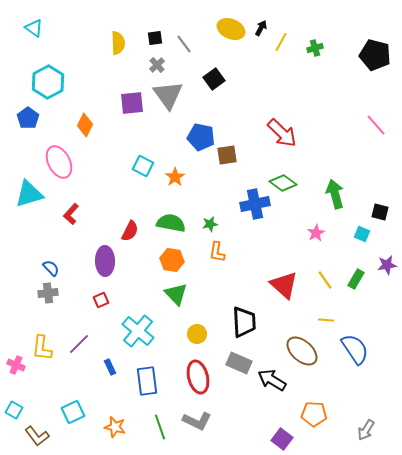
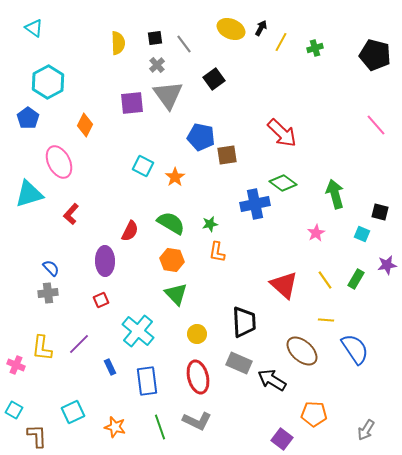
green semicircle at (171, 223): rotated 20 degrees clockwise
brown L-shape at (37, 436): rotated 145 degrees counterclockwise
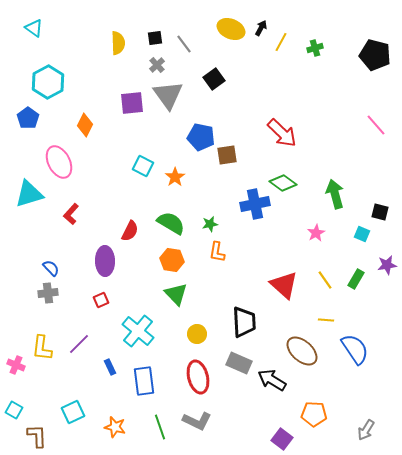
blue rectangle at (147, 381): moved 3 px left
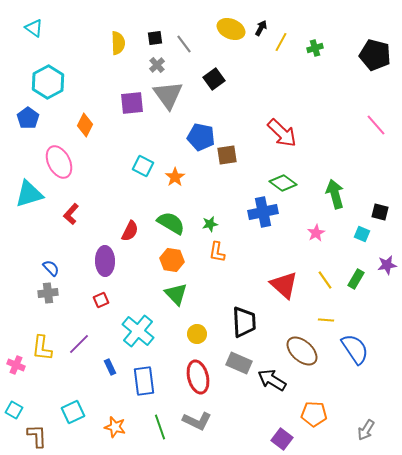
blue cross at (255, 204): moved 8 px right, 8 px down
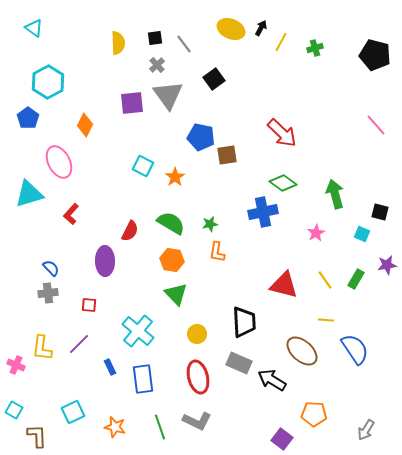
red triangle at (284, 285): rotated 28 degrees counterclockwise
red square at (101, 300): moved 12 px left, 5 px down; rotated 28 degrees clockwise
blue rectangle at (144, 381): moved 1 px left, 2 px up
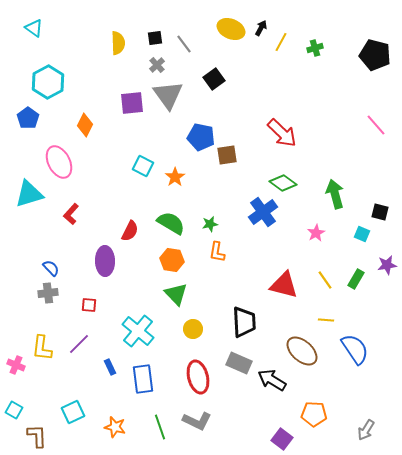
blue cross at (263, 212): rotated 24 degrees counterclockwise
yellow circle at (197, 334): moved 4 px left, 5 px up
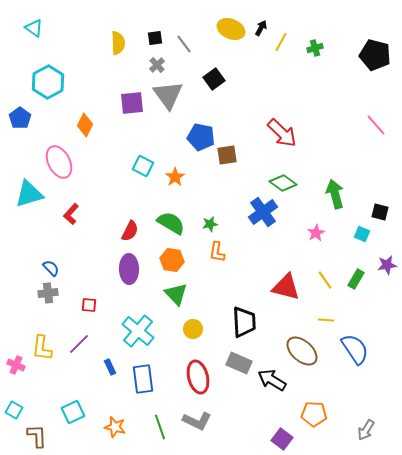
blue pentagon at (28, 118): moved 8 px left
purple ellipse at (105, 261): moved 24 px right, 8 px down
red triangle at (284, 285): moved 2 px right, 2 px down
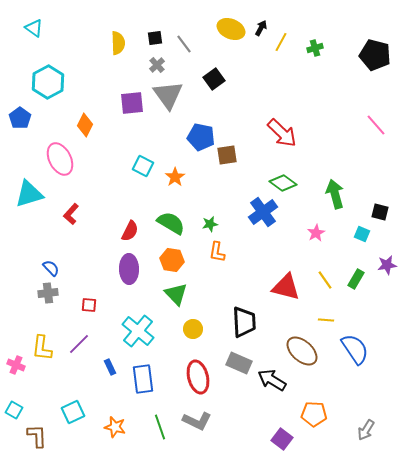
pink ellipse at (59, 162): moved 1 px right, 3 px up
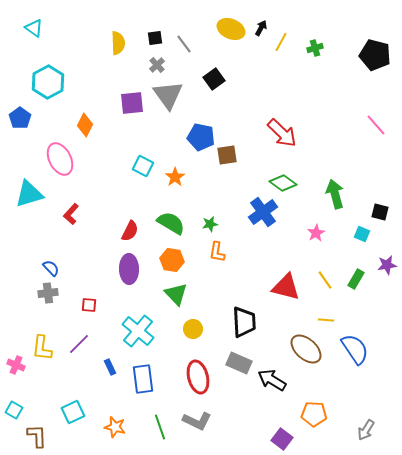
brown ellipse at (302, 351): moved 4 px right, 2 px up
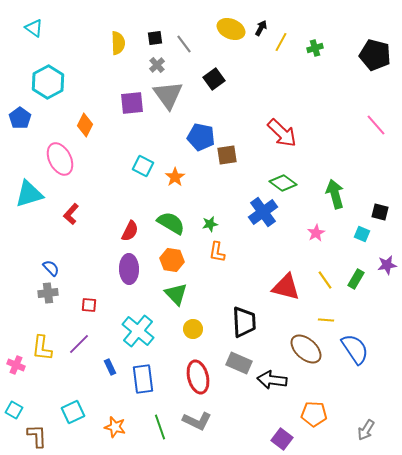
black arrow at (272, 380): rotated 24 degrees counterclockwise
